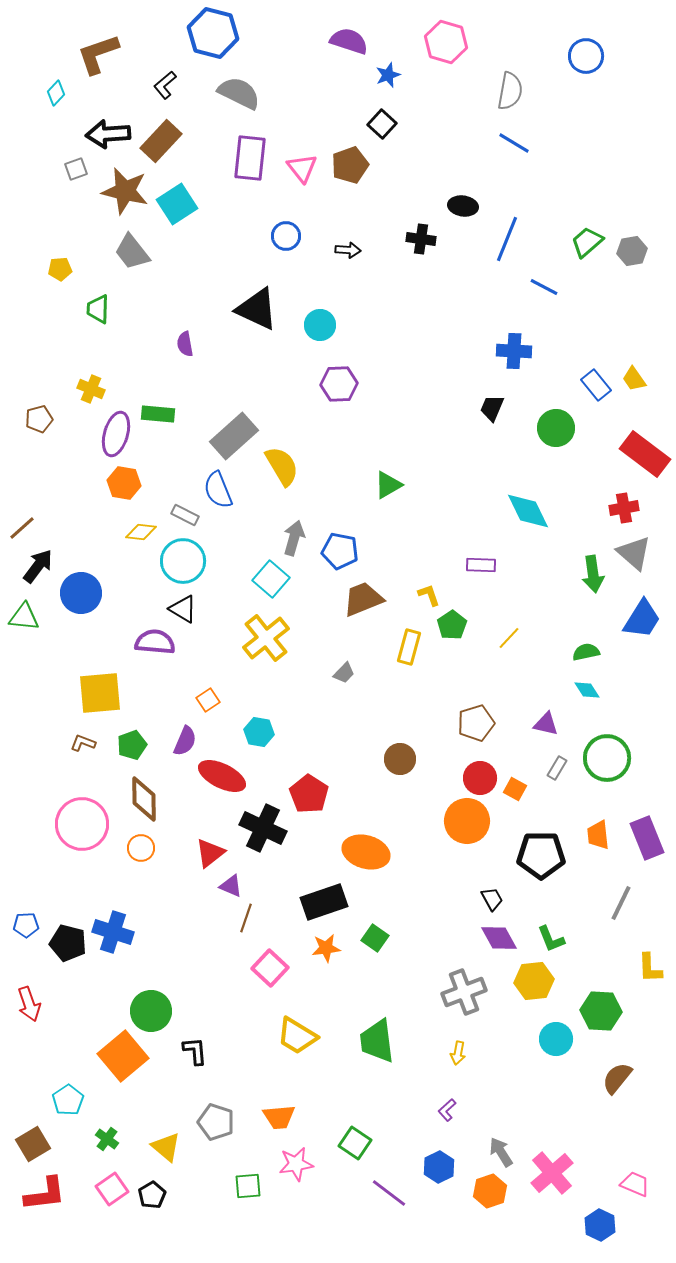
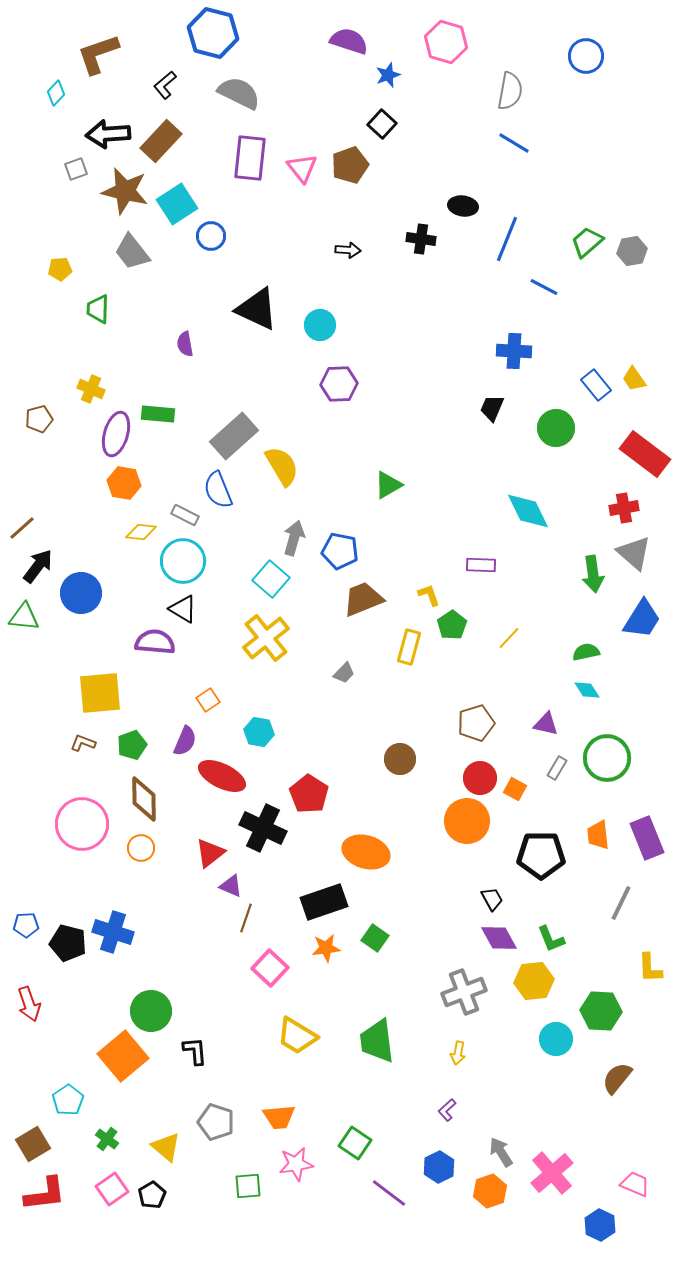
blue circle at (286, 236): moved 75 px left
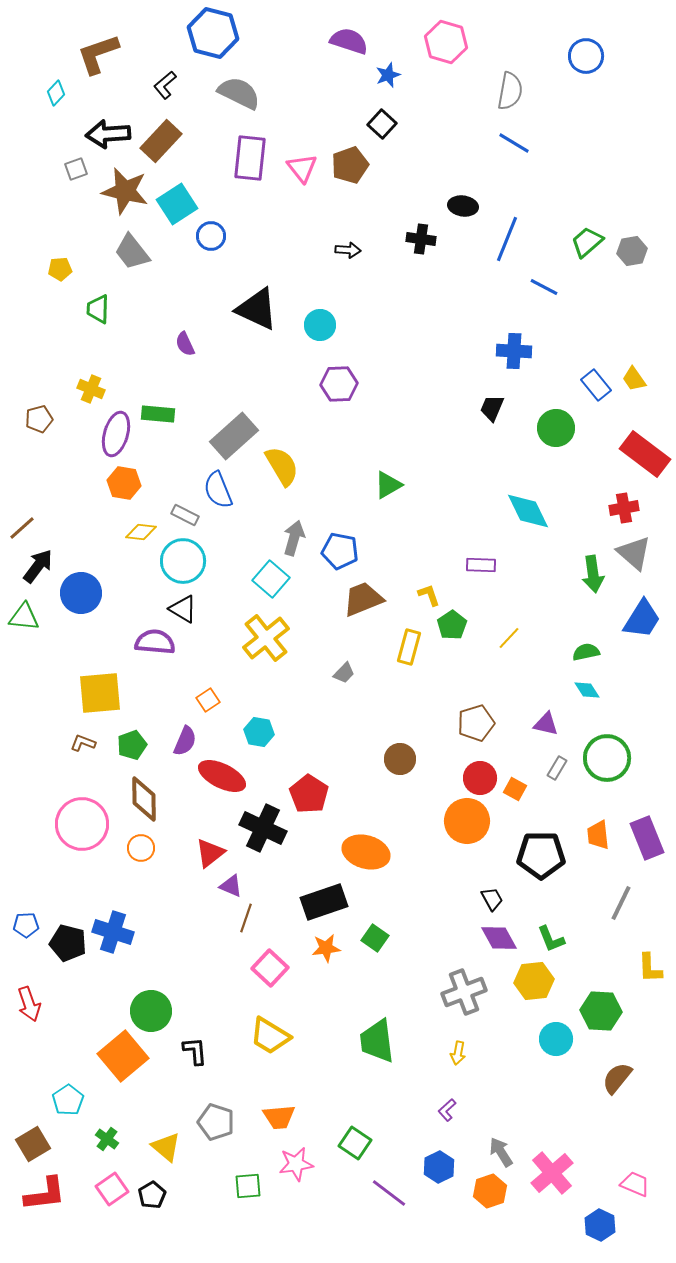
purple semicircle at (185, 344): rotated 15 degrees counterclockwise
yellow trapezoid at (297, 1036): moved 27 px left
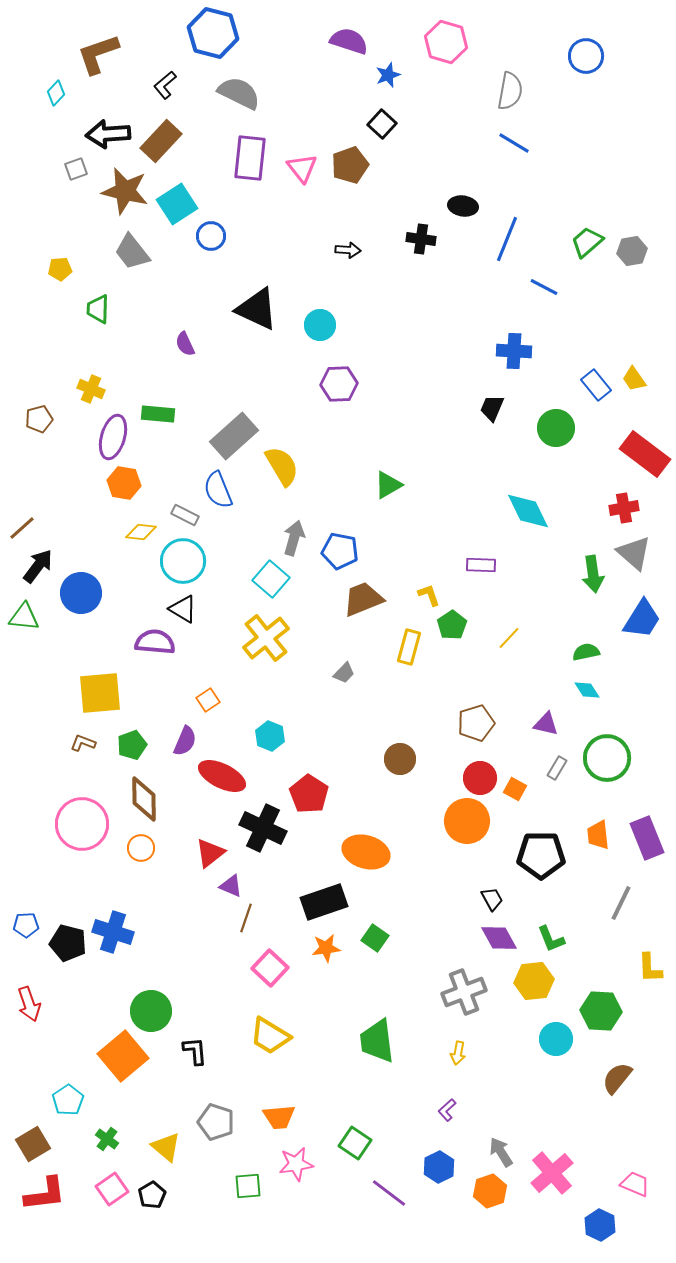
purple ellipse at (116, 434): moved 3 px left, 3 px down
cyan hexagon at (259, 732): moved 11 px right, 4 px down; rotated 12 degrees clockwise
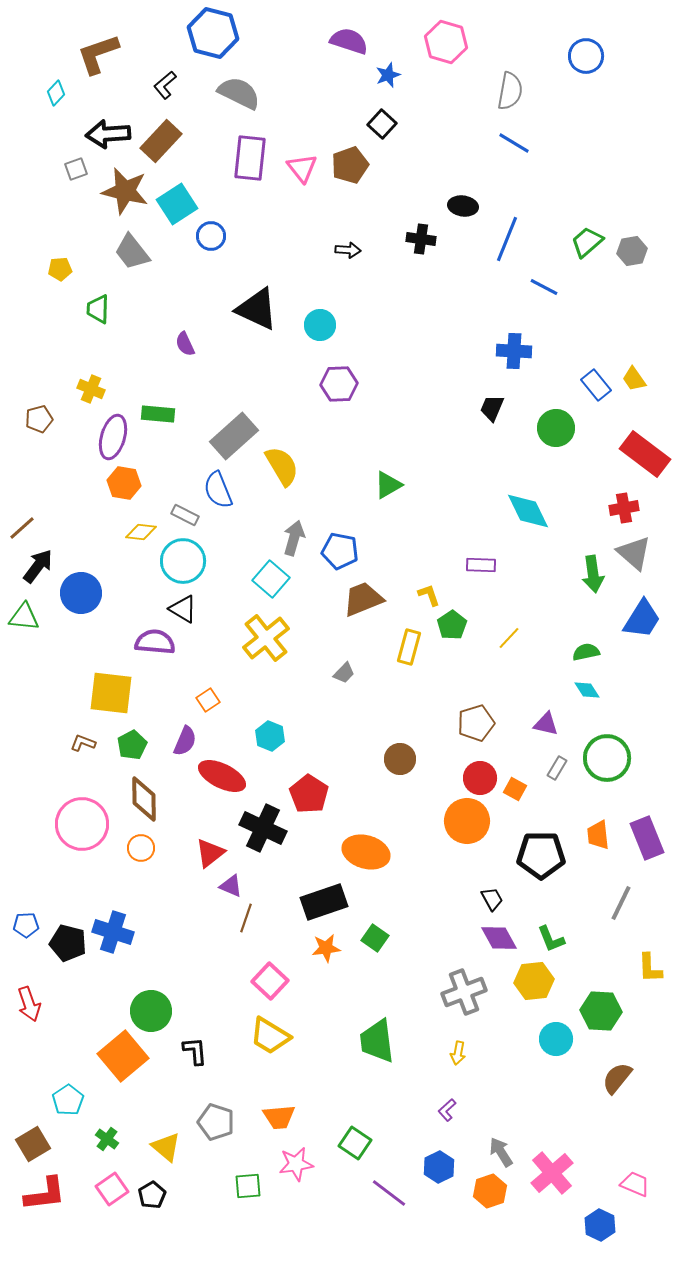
yellow square at (100, 693): moved 11 px right; rotated 12 degrees clockwise
green pentagon at (132, 745): rotated 8 degrees counterclockwise
pink square at (270, 968): moved 13 px down
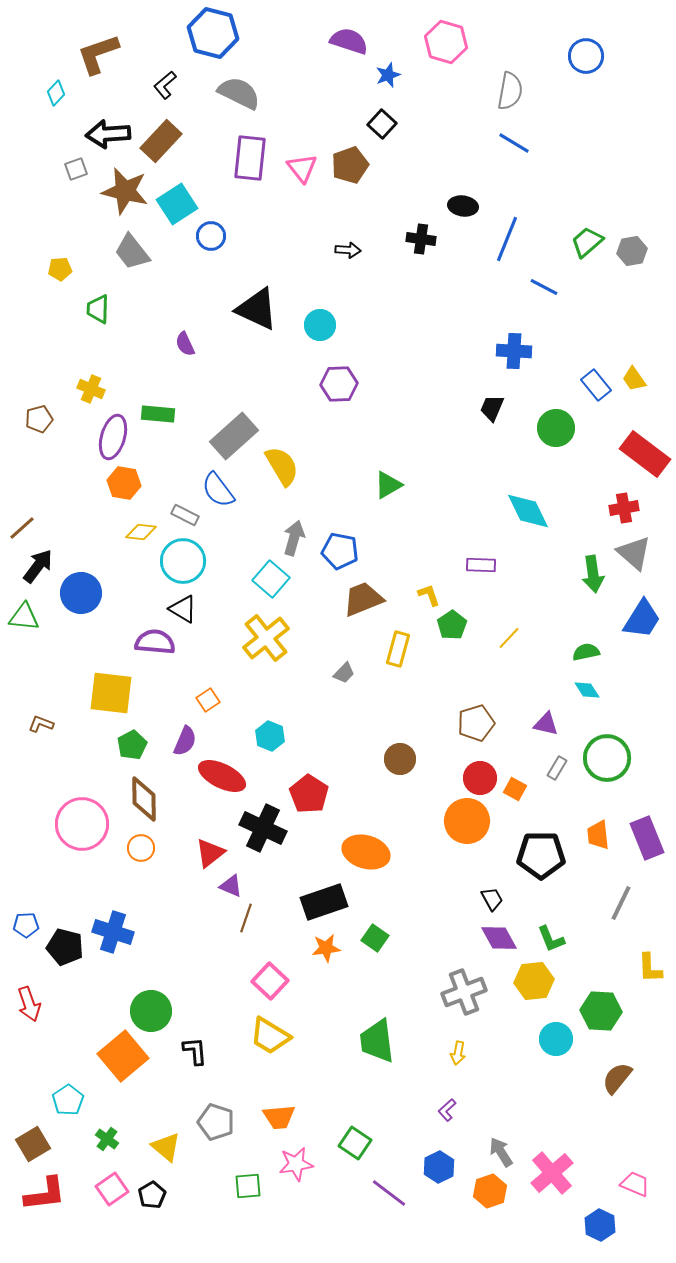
blue semicircle at (218, 490): rotated 15 degrees counterclockwise
yellow rectangle at (409, 647): moved 11 px left, 2 px down
brown L-shape at (83, 743): moved 42 px left, 19 px up
black pentagon at (68, 943): moved 3 px left, 4 px down
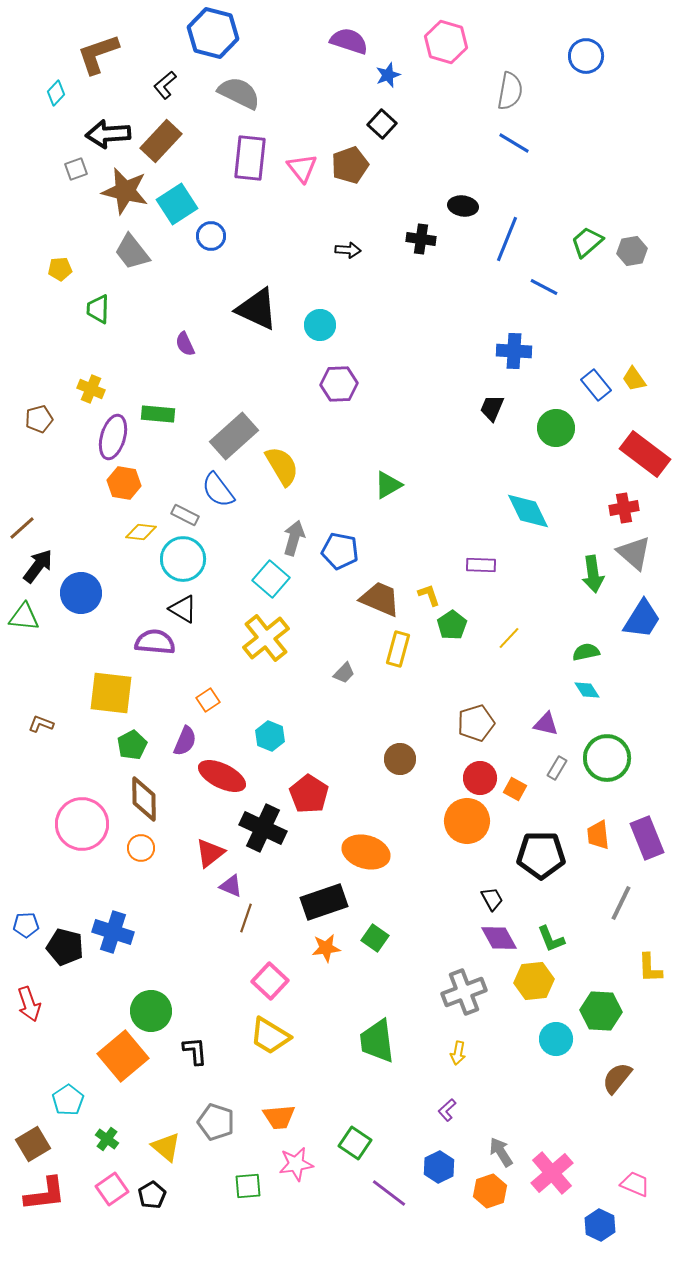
cyan circle at (183, 561): moved 2 px up
brown trapezoid at (363, 599): moved 17 px right; rotated 45 degrees clockwise
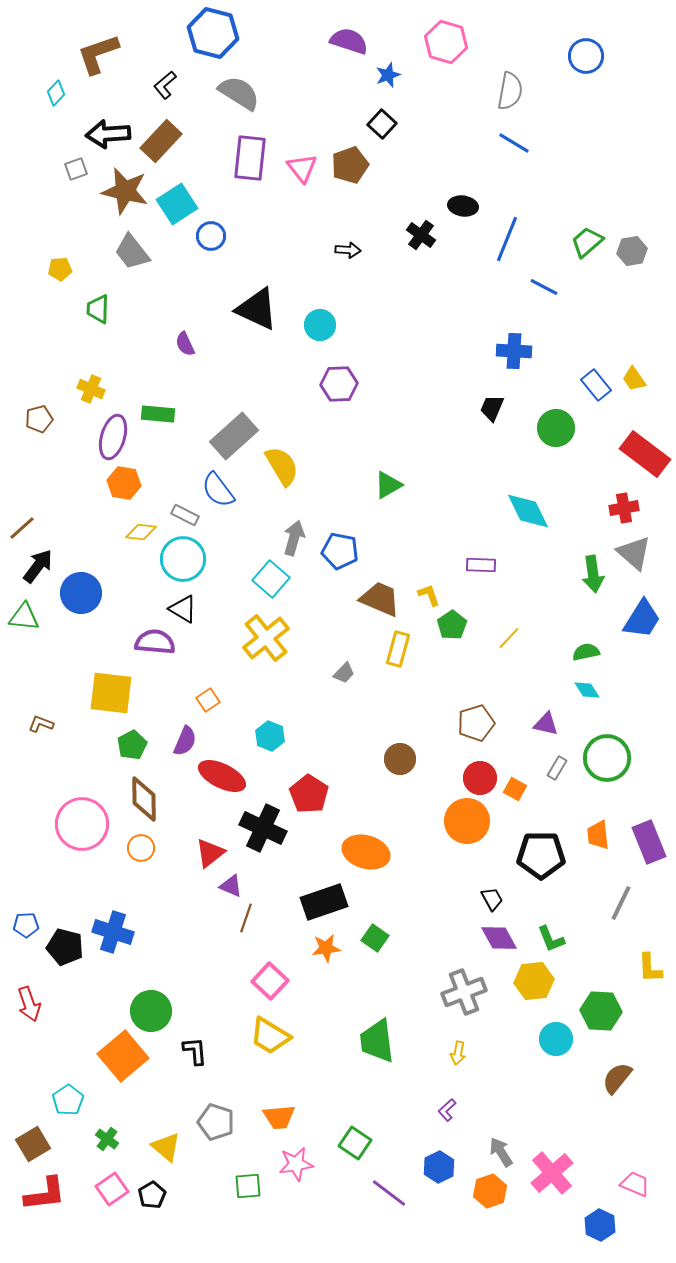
gray semicircle at (239, 93): rotated 6 degrees clockwise
black cross at (421, 239): moved 4 px up; rotated 28 degrees clockwise
purple rectangle at (647, 838): moved 2 px right, 4 px down
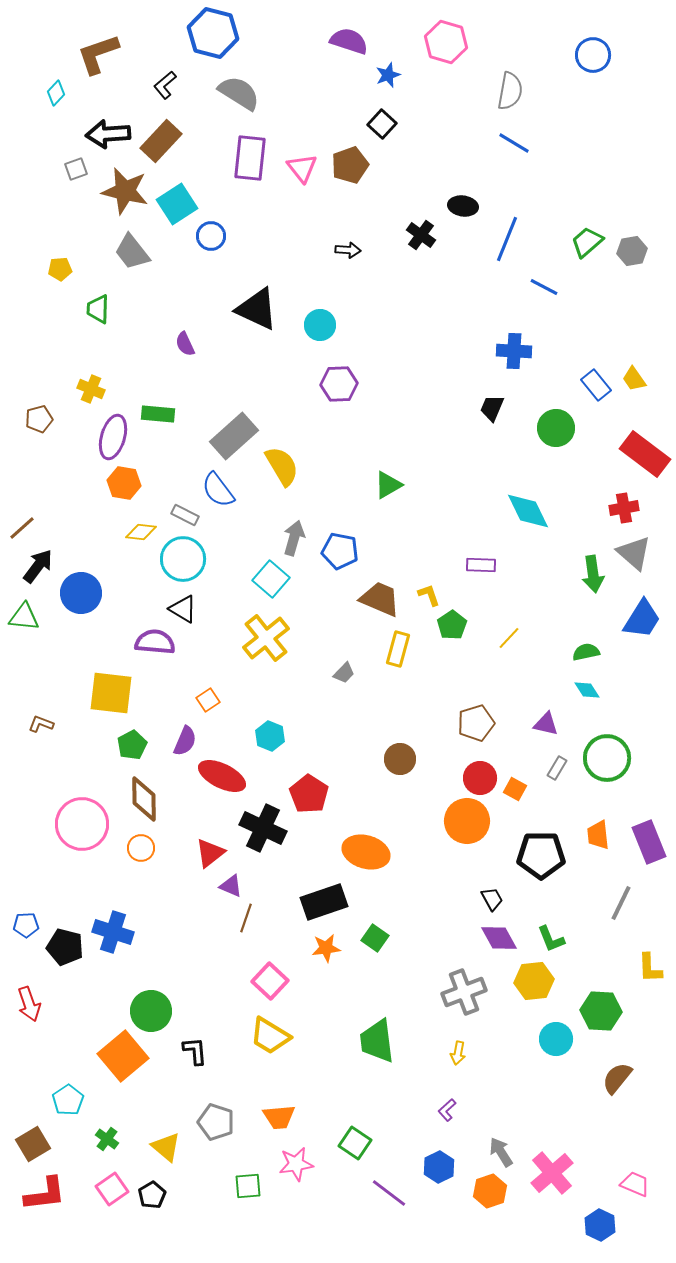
blue circle at (586, 56): moved 7 px right, 1 px up
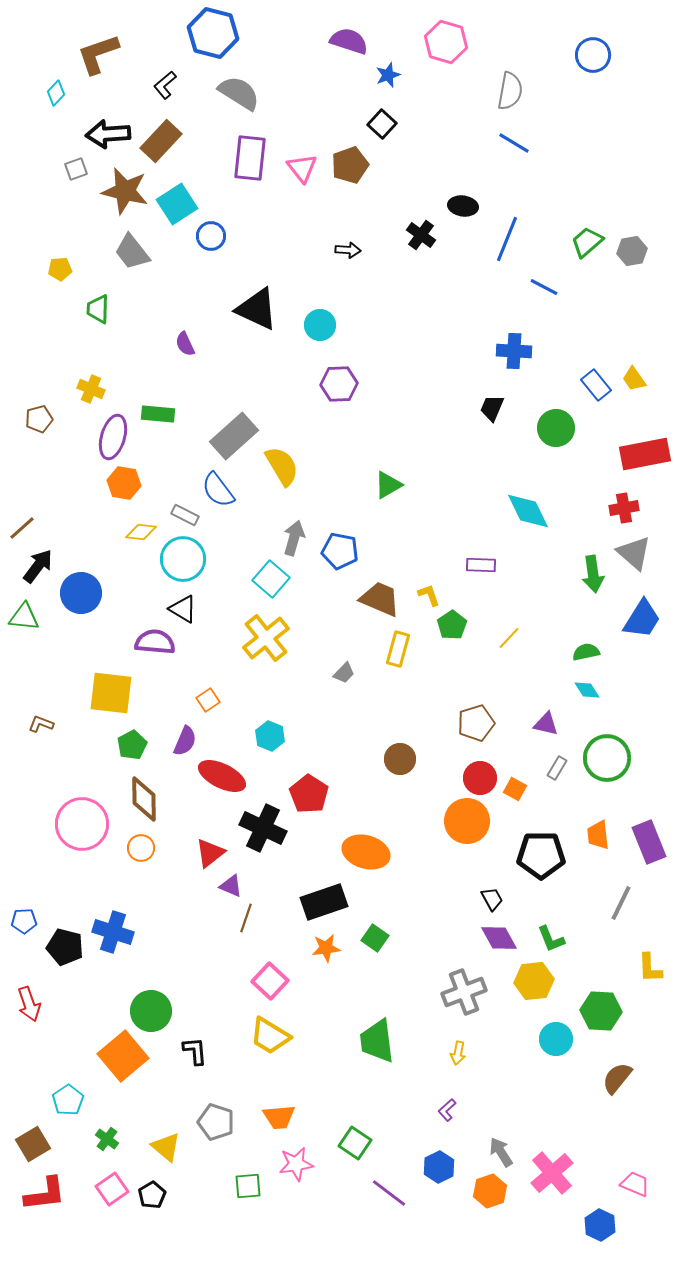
red rectangle at (645, 454): rotated 48 degrees counterclockwise
blue pentagon at (26, 925): moved 2 px left, 4 px up
